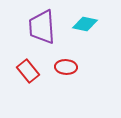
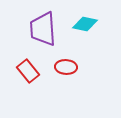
purple trapezoid: moved 1 px right, 2 px down
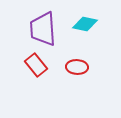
red ellipse: moved 11 px right
red rectangle: moved 8 px right, 6 px up
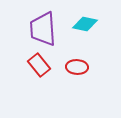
red rectangle: moved 3 px right
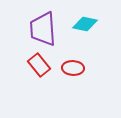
red ellipse: moved 4 px left, 1 px down
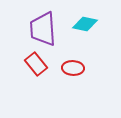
red rectangle: moved 3 px left, 1 px up
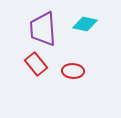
red ellipse: moved 3 px down
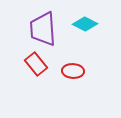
cyan diamond: rotated 15 degrees clockwise
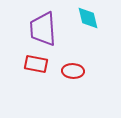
cyan diamond: moved 3 px right, 6 px up; rotated 50 degrees clockwise
red rectangle: rotated 40 degrees counterclockwise
